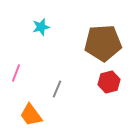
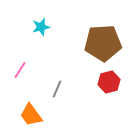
pink line: moved 4 px right, 3 px up; rotated 12 degrees clockwise
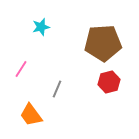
pink line: moved 1 px right, 1 px up
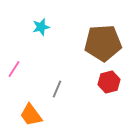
pink line: moved 7 px left
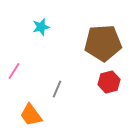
pink line: moved 2 px down
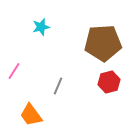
gray line: moved 1 px right, 3 px up
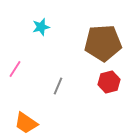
pink line: moved 1 px right, 2 px up
orange trapezoid: moved 5 px left, 8 px down; rotated 20 degrees counterclockwise
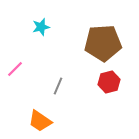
pink line: rotated 12 degrees clockwise
orange trapezoid: moved 14 px right, 2 px up
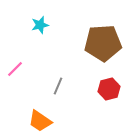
cyan star: moved 1 px left, 2 px up
red hexagon: moved 7 px down
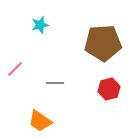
gray line: moved 3 px left, 3 px up; rotated 66 degrees clockwise
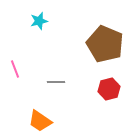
cyan star: moved 1 px left, 4 px up
brown pentagon: moved 2 px right, 1 px down; rotated 27 degrees clockwise
pink line: rotated 66 degrees counterclockwise
gray line: moved 1 px right, 1 px up
